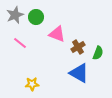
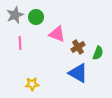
pink line: rotated 48 degrees clockwise
blue triangle: moved 1 px left
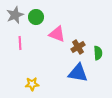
green semicircle: rotated 24 degrees counterclockwise
blue triangle: rotated 20 degrees counterclockwise
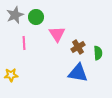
pink triangle: rotated 36 degrees clockwise
pink line: moved 4 px right
yellow star: moved 21 px left, 9 px up
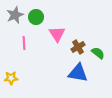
green semicircle: rotated 48 degrees counterclockwise
yellow star: moved 3 px down
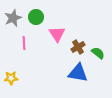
gray star: moved 2 px left, 3 px down
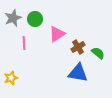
green circle: moved 1 px left, 2 px down
pink triangle: rotated 30 degrees clockwise
yellow star: rotated 16 degrees counterclockwise
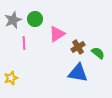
gray star: moved 2 px down
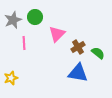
green circle: moved 2 px up
pink triangle: rotated 12 degrees counterclockwise
